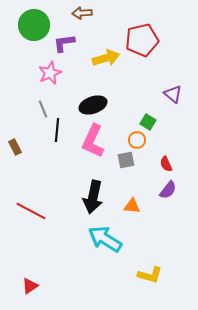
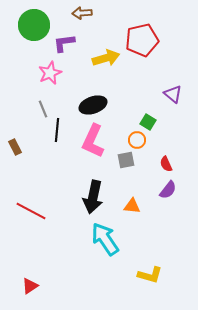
cyan arrow: rotated 24 degrees clockwise
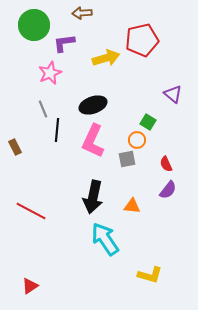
gray square: moved 1 px right, 1 px up
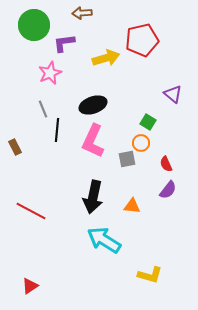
orange circle: moved 4 px right, 3 px down
cyan arrow: moved 1 px left, 1 px down; rotated 24 degrees counterclockwise
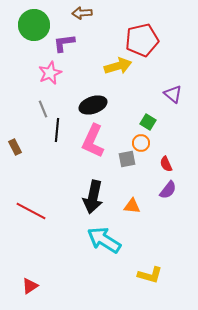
yellow arrow: moved 12 px right, 8 px down
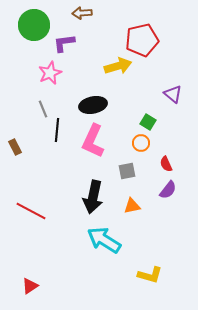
black ellipse: rotated 8 degrees clockwise
gray square: moved 12 px down
orange triangle: rotated 18 degrees counterclockwise
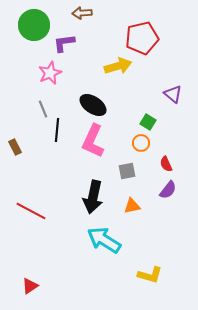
red pentagon: moved 2 px up
black ellipse: rotated 44 degrees clockwise
